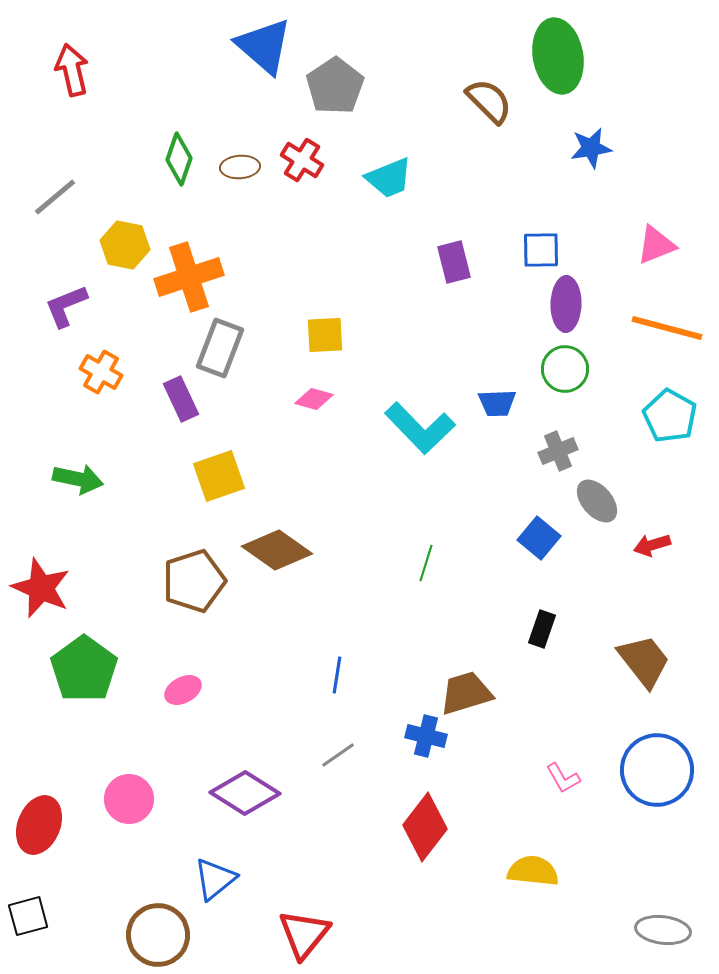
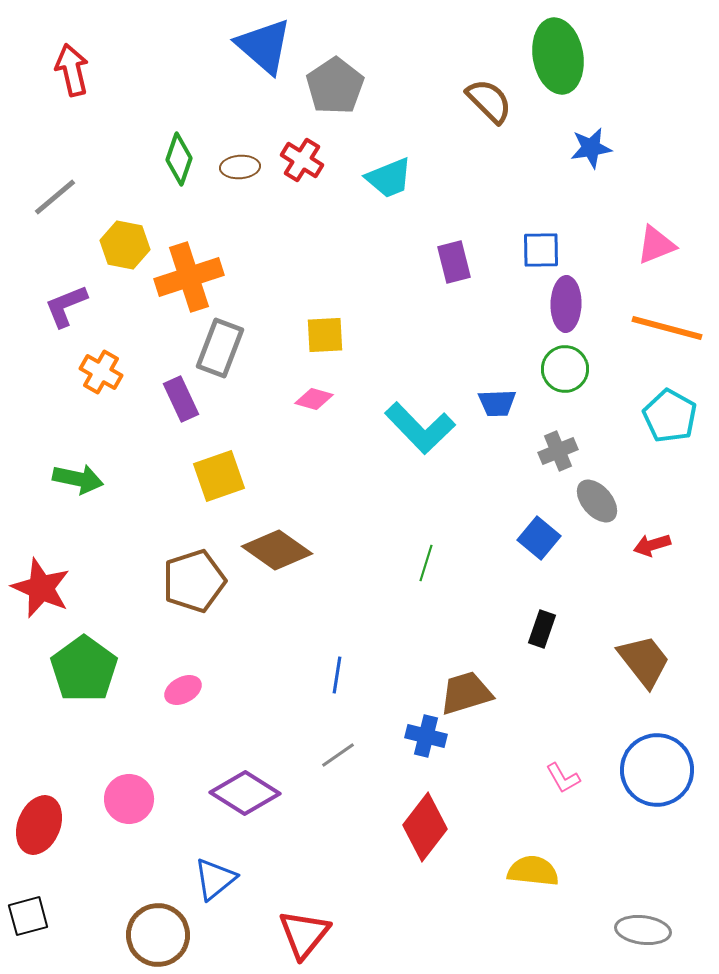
gray ellipse at (663, 930): moved 20 px left
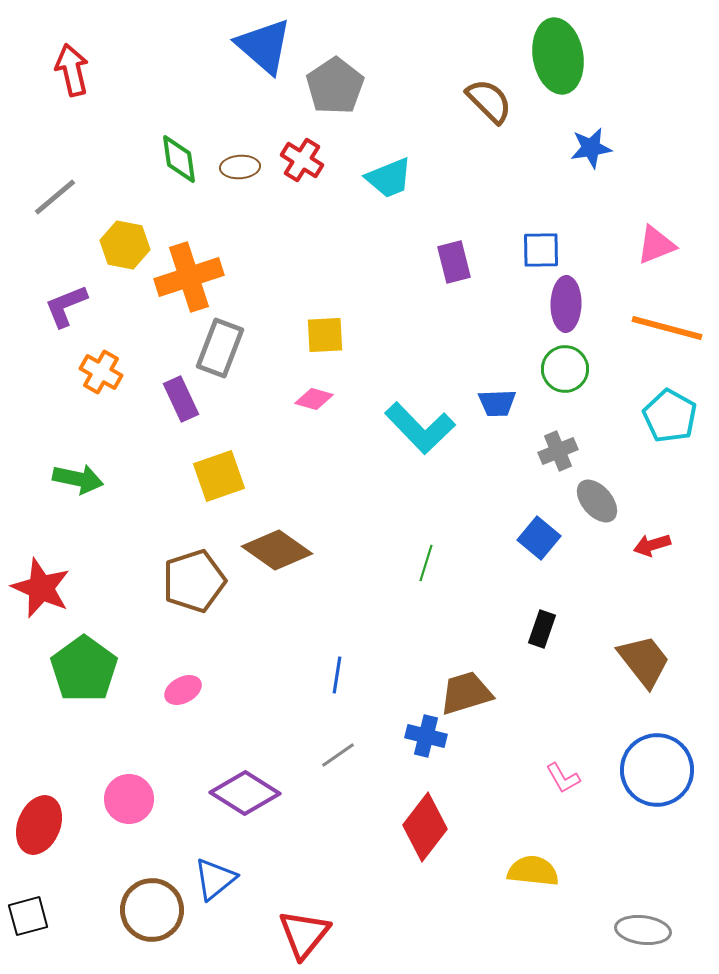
green diamond at (179, 159): rotated 27 degrees counterclockwise
brown circle at (158, 935): moved 6 px left, 25 px up
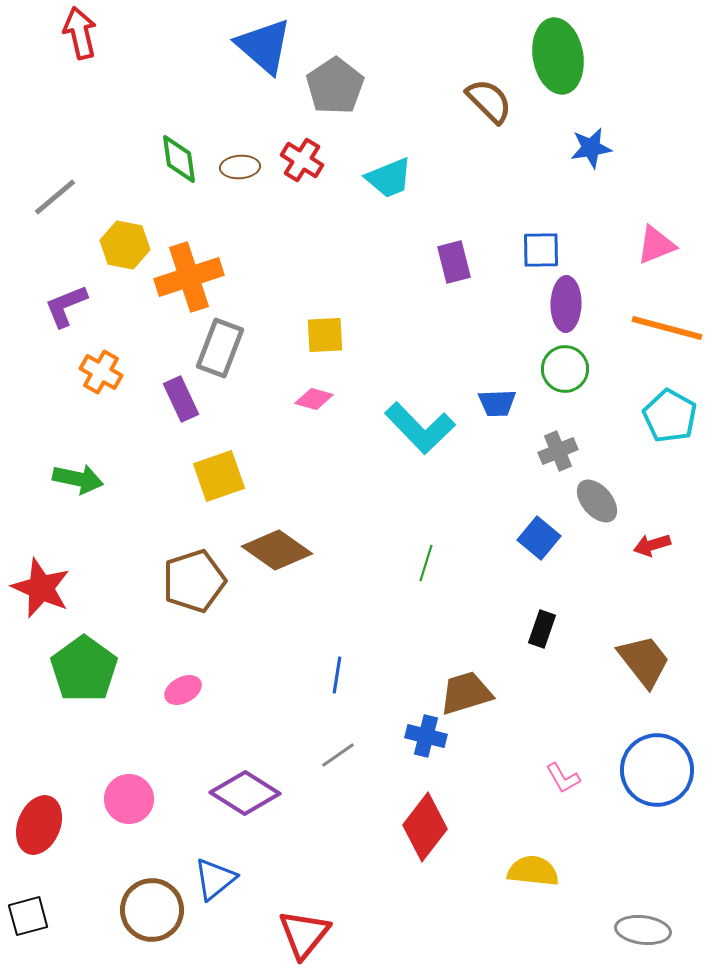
red arrow at (72, 70): moved 8 px right, 37 px up
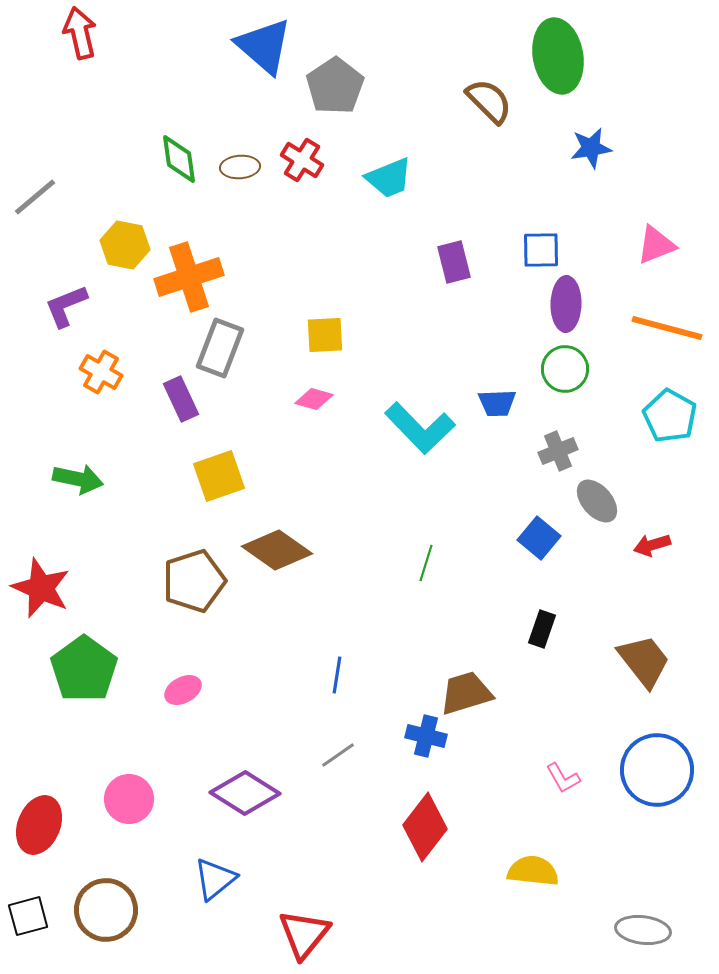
gray line at (55, 197): moved 20 px left
brown circle at (152, 910): moved 46 px left
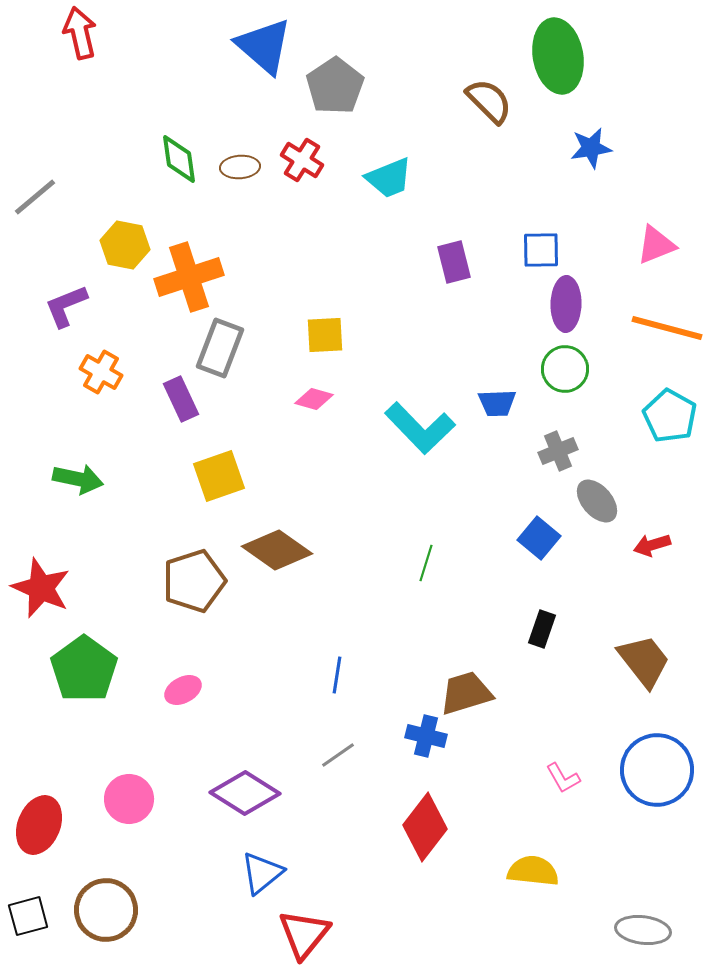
blue triangle at (215, 879): moved 47 px right, 6 px up
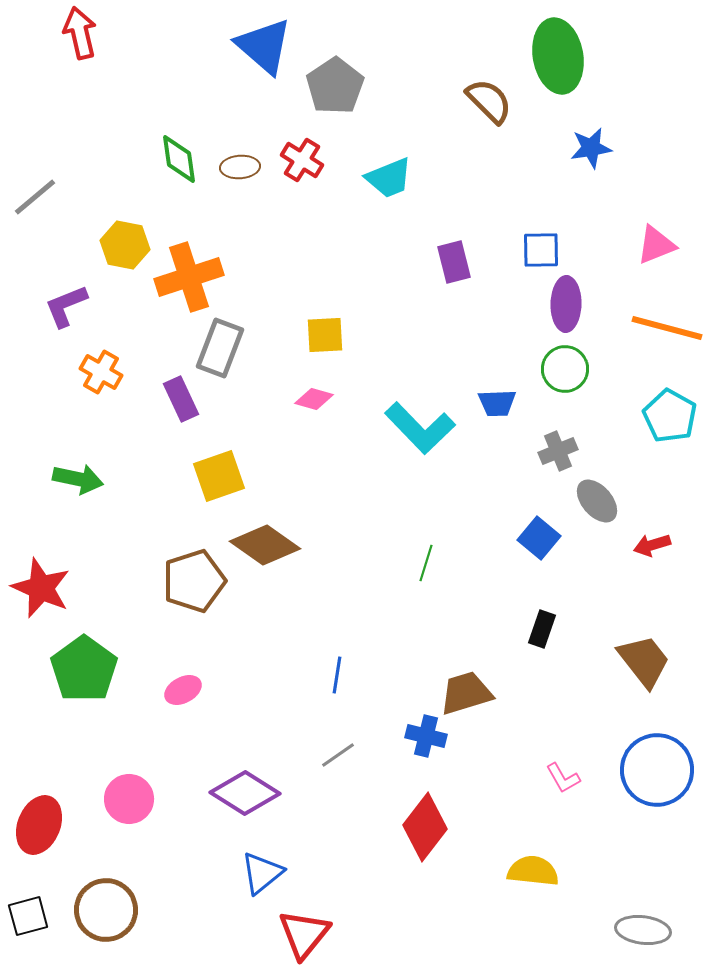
brown diamond at (277, 550): moved 12 px left, 5 px up
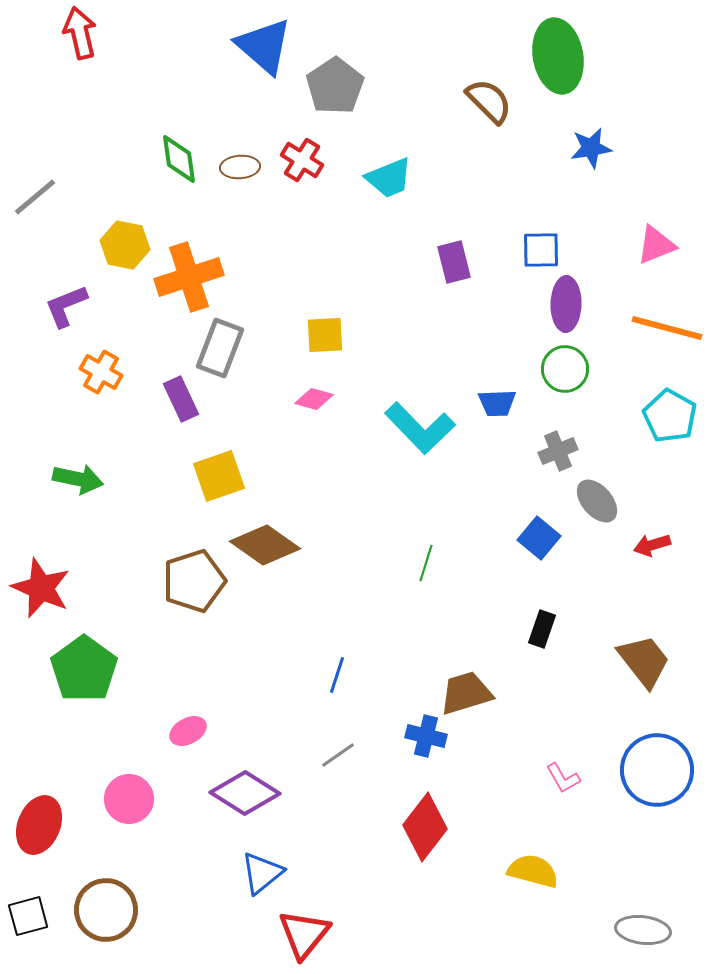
blue line at (337, 675): rotated 9 degrees clockwise
pink ellipse at (183, 690): moved 5 px right, 41 px down
yellow semicircle at (533, 871): rotated 9 degrees clockwise
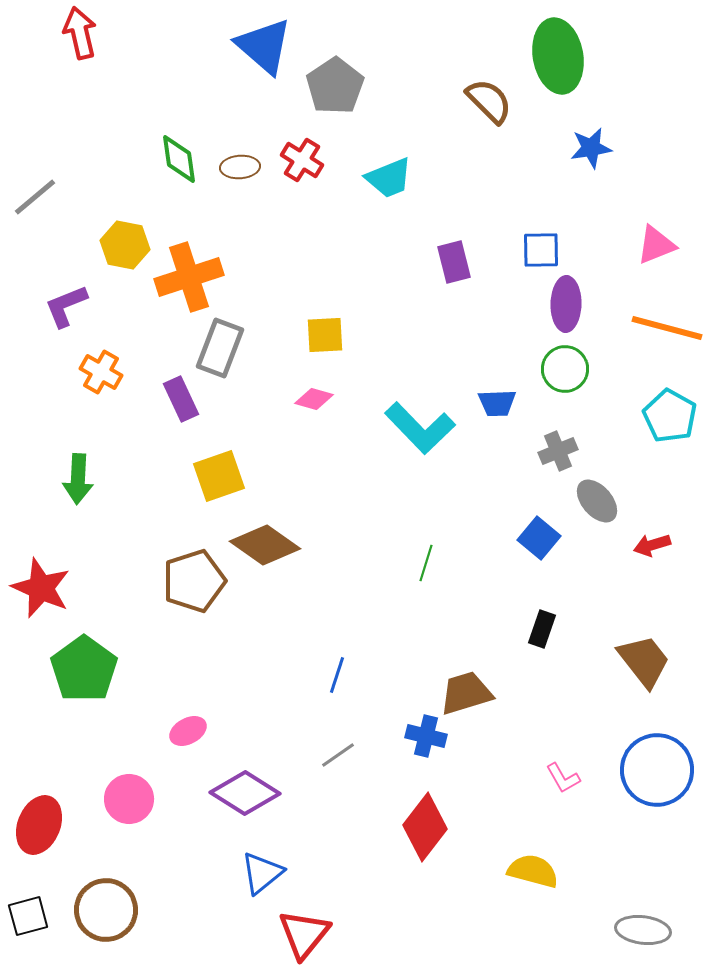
green arrow at (78, 479): rotated 81 degrees clockwise
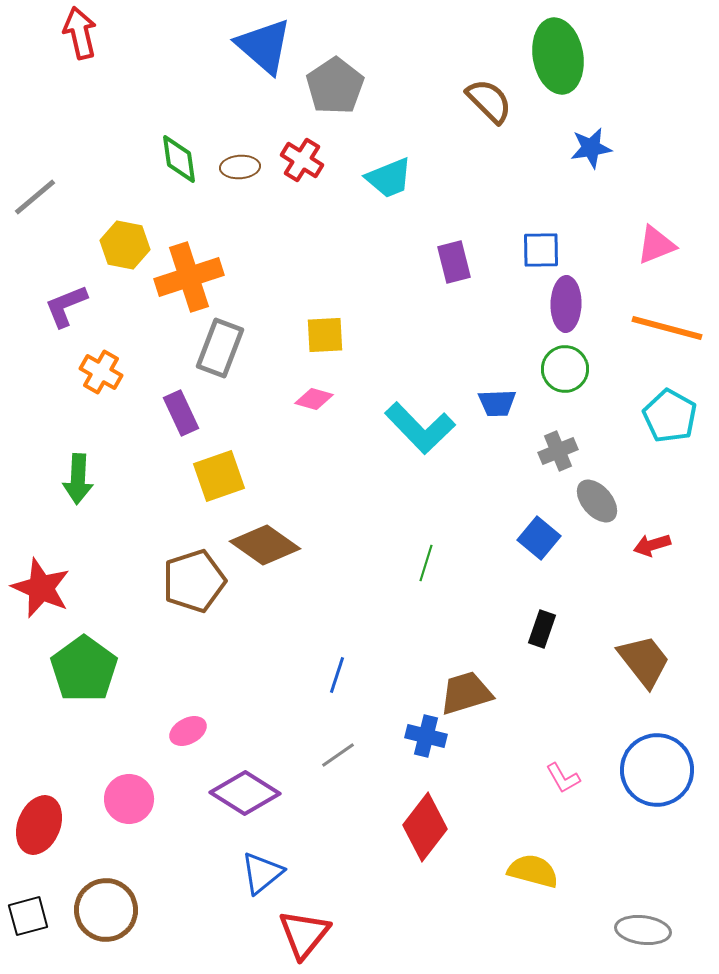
purple rectangle at (181, 399): moved 14 px down
